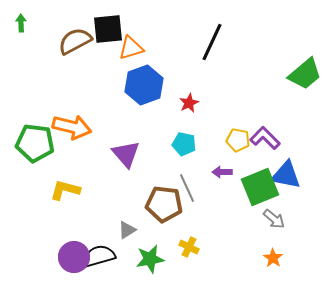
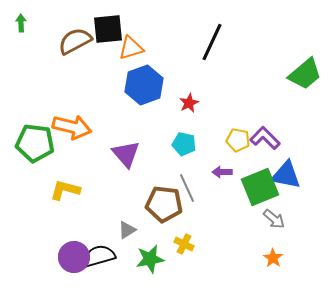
yellow cross: moved 5 px left, 3 px up
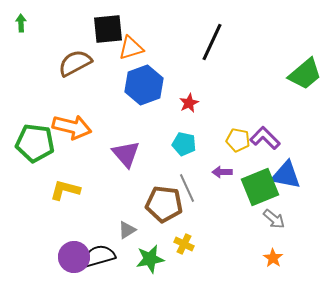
brown semicircle: moved 22 px down
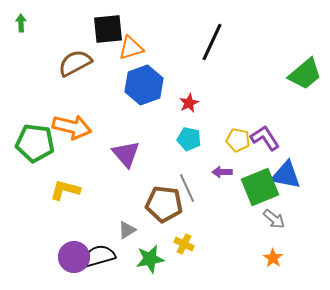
purple L-shape: rotated 12 degrees clockwise
cyan pentagon: moved 5 px right, 5 px up
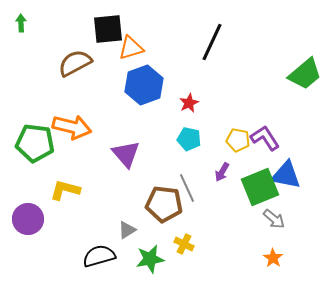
purple arrow: rotated 60 degrees counterclockwise
purple circle: moved 46 px left, 38 px up
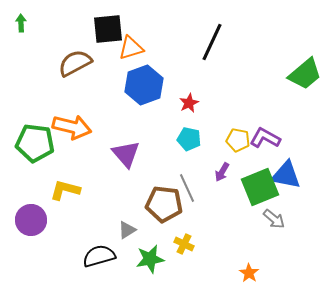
purple L-shape: rotated 28 degrees counterclockwise
purple circle: moved 3 px right, 1 px down
orange star: moved 24 px left, 15 px down
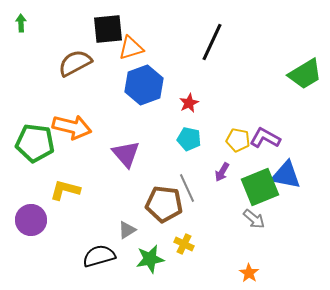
green trapezoid: rotated 9 degrees clockwise
gray arrow: moved 20 px left
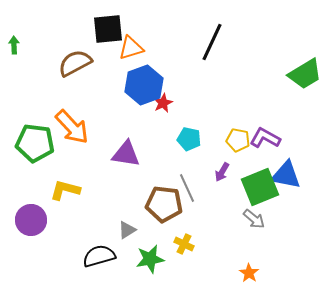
green arrow: moved 7 px left, 22 px down
red star: moved 26 px left
orange arrow: rotated 33 degrees clockwise
purple triangle: rotated 40 degrees counterclockwise
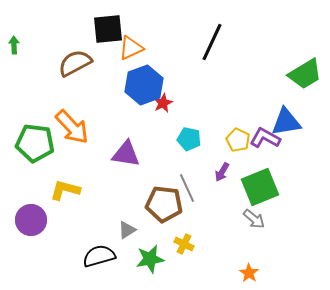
orange triangle: rotated 8 degrees counterclockwise
yellow pentagon: rotated 15 degrees clockwise
blue triangle: moved 53 px up; rotated 20 degrees counterclockwise
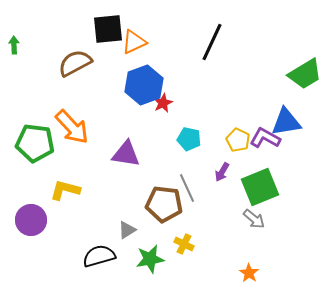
orange triangle: moved 3 px right, 6 px up
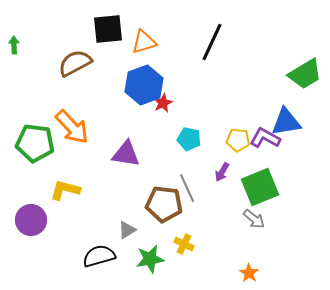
orange triangle: moved 10 px right; rotated 8 degrees clockwise
yellow pentagon: rotated 20 degrees counterclockwise
